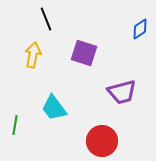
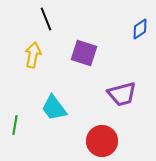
purple trapezoid: moved 2 px down
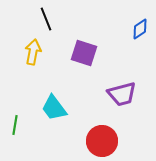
yellow arrow: moved 3 px up
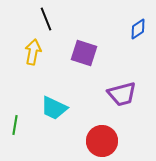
blue diamond: moved 2 px left
cyan trapezoid: rotated 28 degrees counterclockwise
